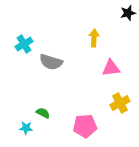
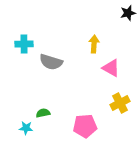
yellow arrow: moved 6 px down
cyan cross: rotated 30 degrees clockwise
pink triangle: rotated 36 degrees clockwise
green semicircle: rotated 40 degrees counterclockwise
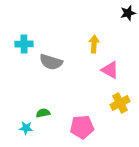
pink triangle: moved 1 px left, 2 px down
pink pentagon: moved 3 px left, 1 px down
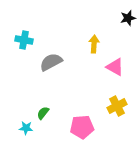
black star: moved 5 px down
cyan cross: moved 4 px up; rotated 12 degrees clockwise
gray semicircle: rotated 135 degrees clockwise
pink triangle: moved 5 px right, 3 px up
yellow cross: moved 3 px left, 3 px down
green semicircle: rotated 40 degrees counterclockwise
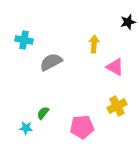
black star: moved 4 px down
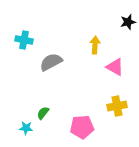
yellow arrow: moved 1 px right, 1 px down
yellow cross: rotated 18 degrees clockwise
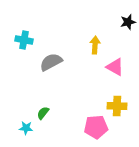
yellow cross: rotated 12 degrees clockwise
pink pentagon: moved 14 px right
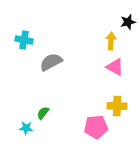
yellow arrow: moved 16 px right, 4 px up
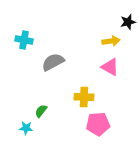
yellow arrow: rotated 78 degrees clockwise
gray semicircle: moved 2 px right
pink triangle: moved 5 px left
yellow cross: moved 33 px left, 9 px up
green semicircle: moved 2 px left, 2 px up
pink pentagon: moved 2 px right, 3 px up
